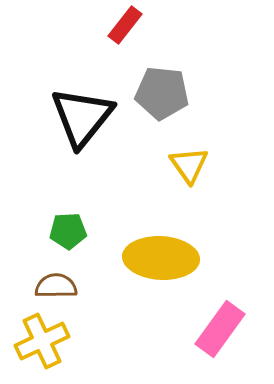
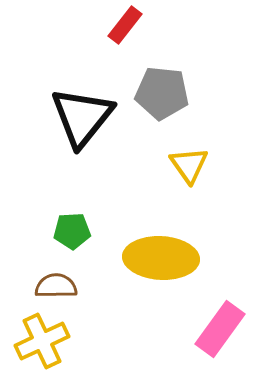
green pentagon: moved 4 px right
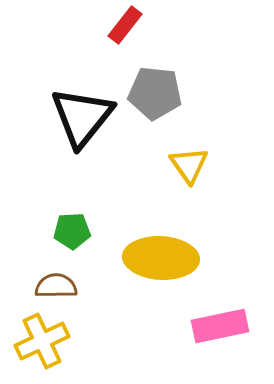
gray pentagon: moved 7 px left
pink rectangle: moved 3 px up; rotated 42 degrees clockwise
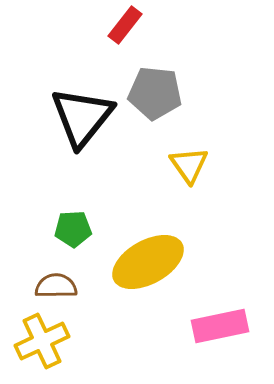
green pentagon: moved 1 px right, 2 px up
yellow ellipse: moved 13 px left, 4 px down; rotated 32 degrees counterclockwise
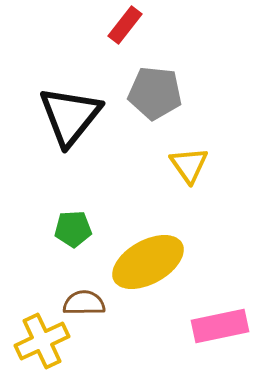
black triangle: moved 12 px left, 1 px up
brown semicircle: moved 28 px right, 17 px down
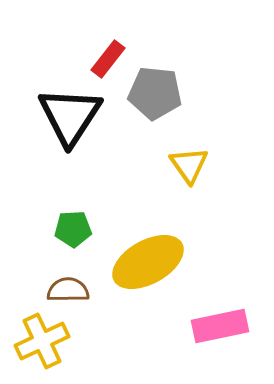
red rectangle: moved 17 px left, 34 px down
black triangle: rotated 6 degrees counterclockwise
brown semicircle: moved 16 px left, 13 px up
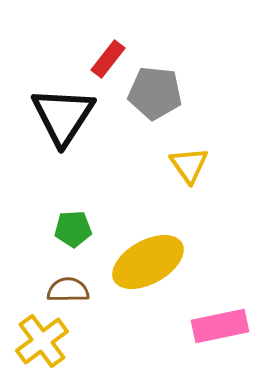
black triangle: moved 7 px left
yellow cross: rotated 12 degrees counterclockwise
